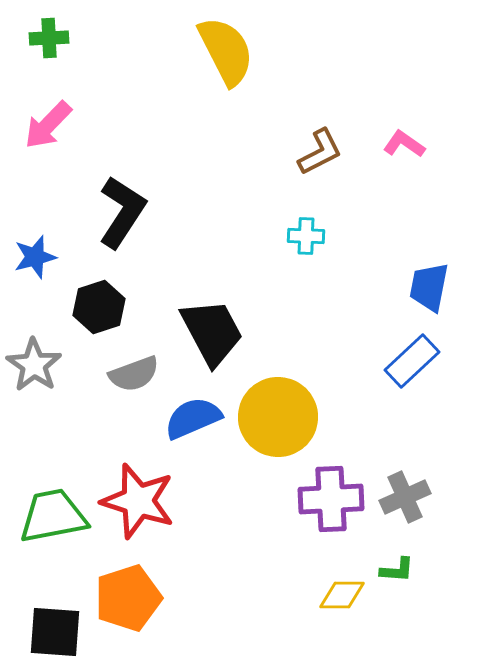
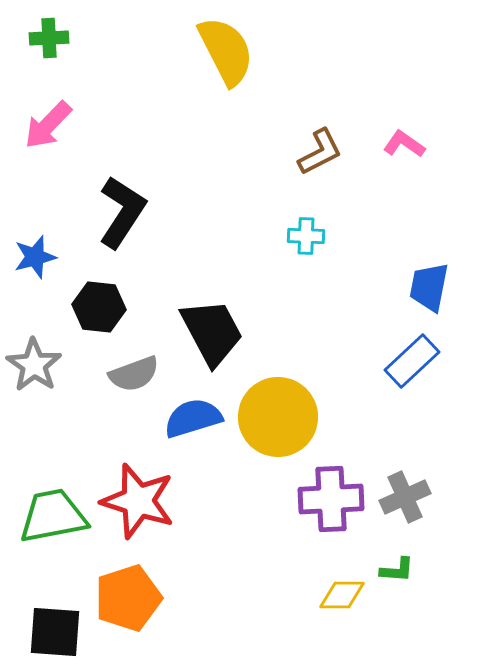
black hexagon: rotated 24 degrees clockwise
blue semicircle: rotated 6 degrees clockwise
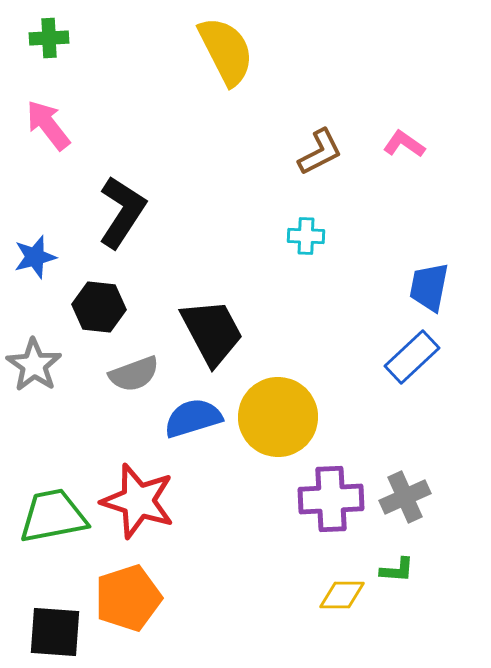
pink arrow: rotated 98 degrees clockwise
blue rectangle: moved 4 px up
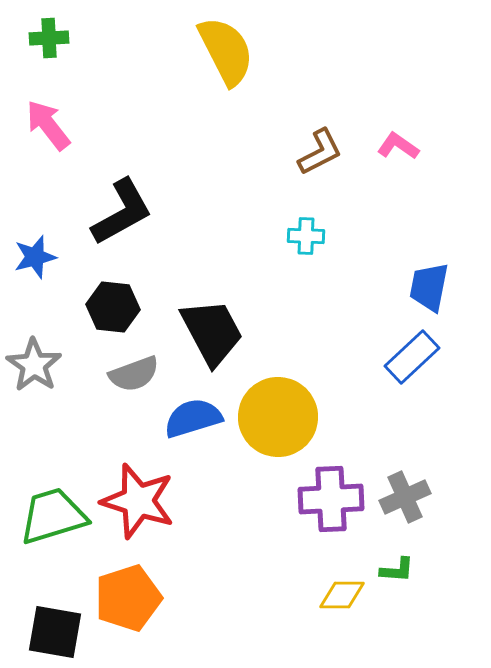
pink L-shape: moved 6 px left, 2 px down
black L-shape: rotated 28 degrees clockwise
black hexagon: moved 14 px right
green trapezoid: rotated 6 degrees counterclockwise
black square: rotated 6 degrees clockwise
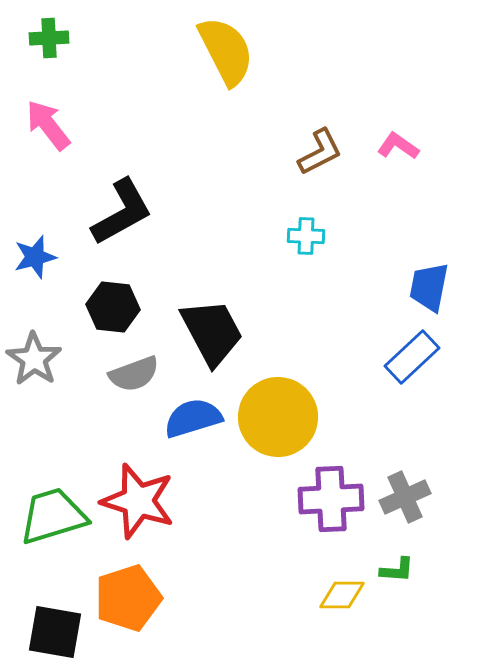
gray star: moved 6 px up
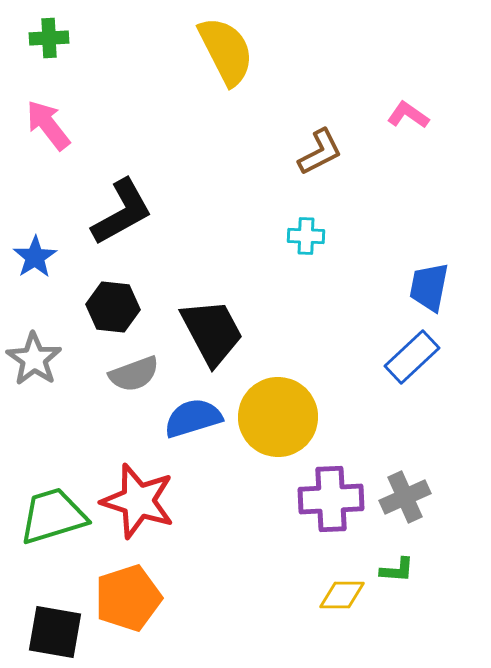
pink L-shape: moved 10 px right, 31 px up
blue star: rotated 18 degrees counterclockwise
